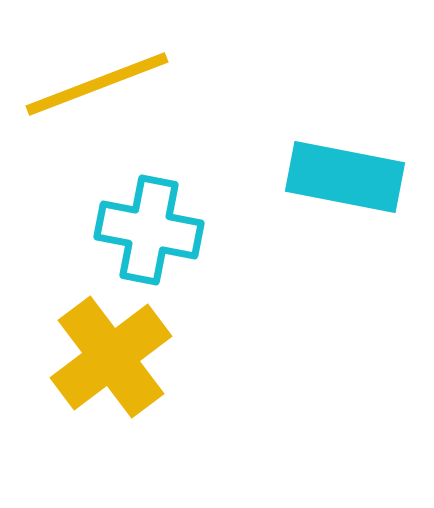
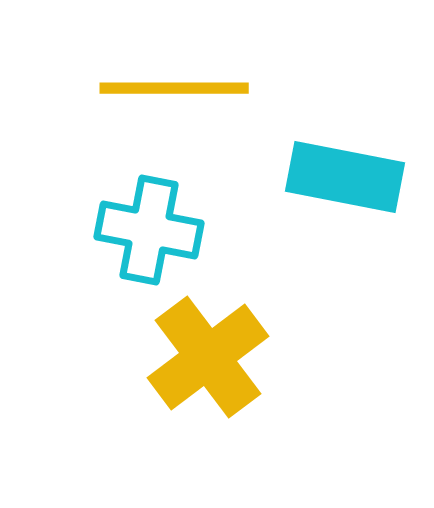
yellow line: moved 77 px right, 4 px down; rotated 21 degrees clockwise
yellow cross: moved 97 px right
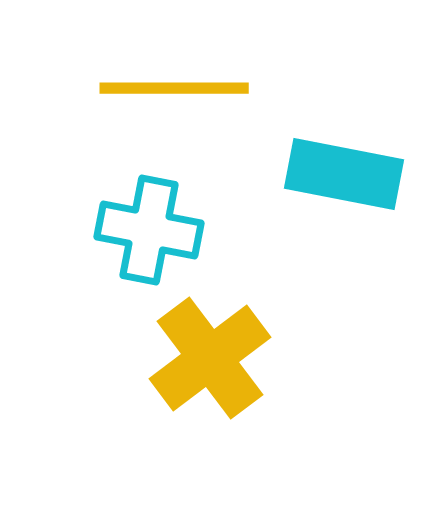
cyan rectangle: moved 1 px left, 3 px up
yellow cross: moved 2 px right, 1 px down
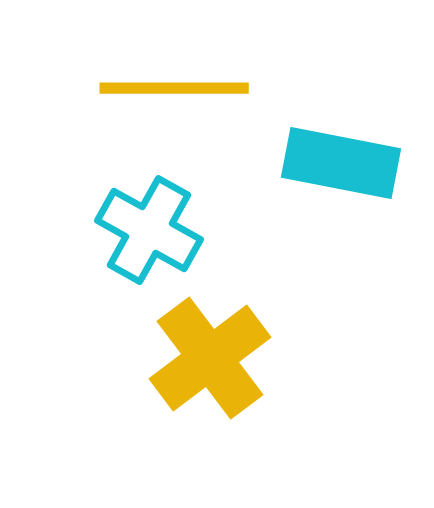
cyan rectangle: moved 3 px left, 11 px up
cyan cross: rotated 18 degrees clockwise
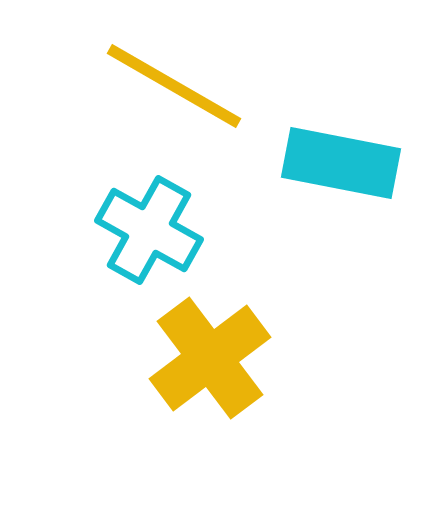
yellow line: moved 2 px up; rotated 30 degrees clockwise
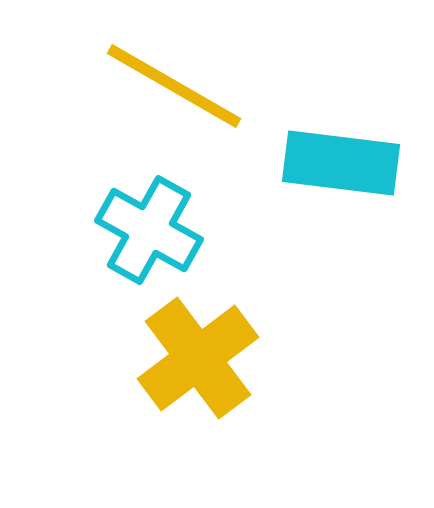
cyan rectangle: rotated 4 degrees counterclockwise
yellow cross: moved 12 px left
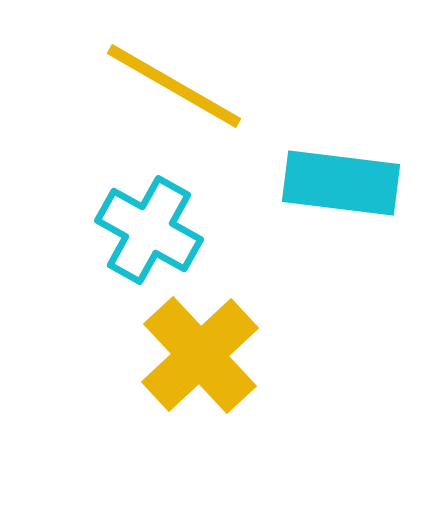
cyan rectangle: moved 20 px down
yellow cross: moved 2 px right, 3 px up; rotated 6 degrees counterclockwise
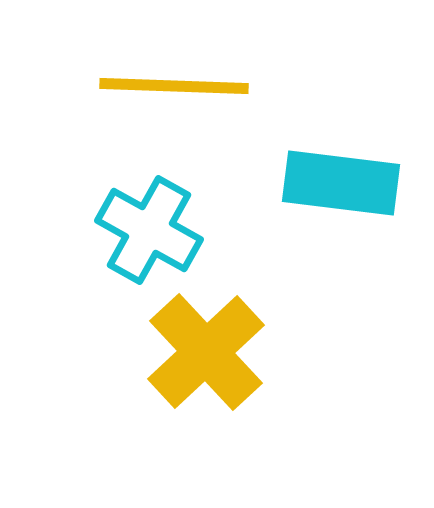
yellow line: rotated 28 degrees counterclockwise
yellow cross: moved 6 px right, 3 px up
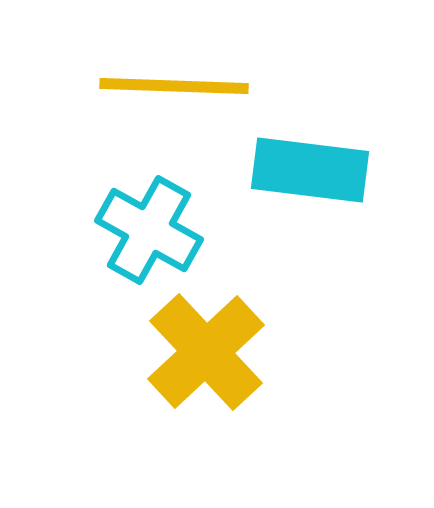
cyan rectangle: moved 31 px left, 13 px up
